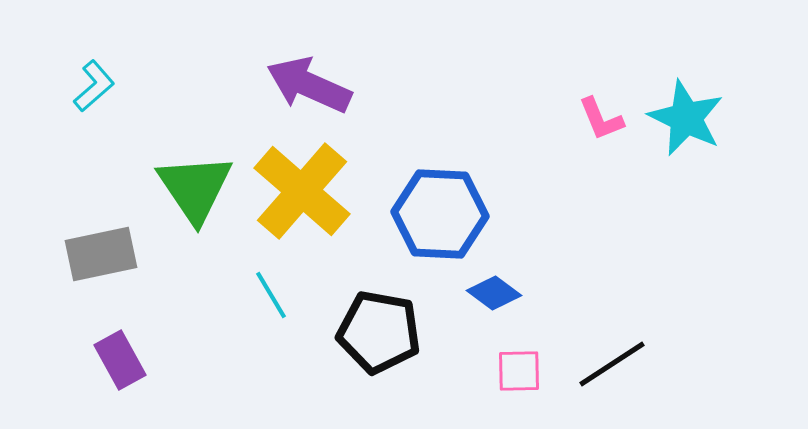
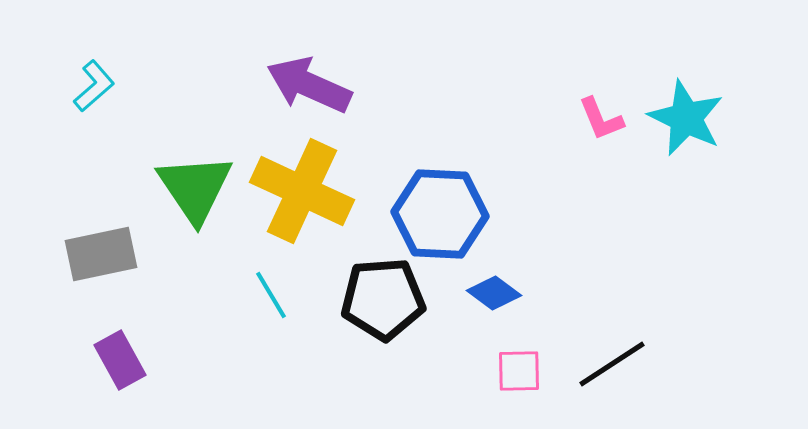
yellow cross: rotated 16 degrees counterclockwise
black pentagon: moved 4 px right, 33 px up; rotated 14 degrees counterclockwise
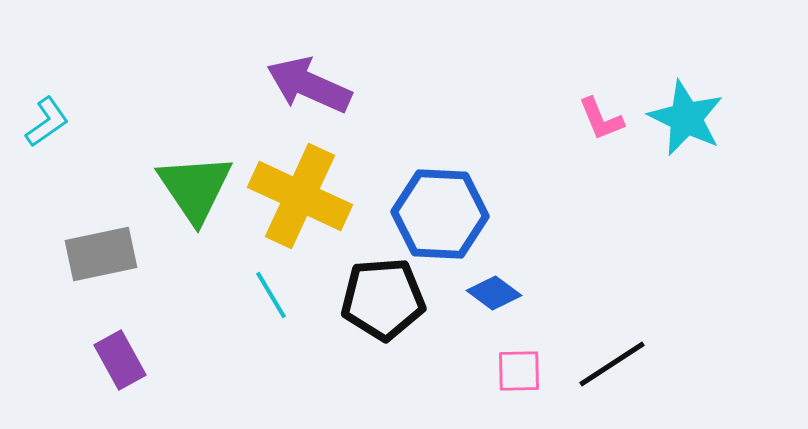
cyan L-shape: moved 47 px left, 36 px down; rotated 6 degrees clockwise
yellow cross: moved 2 px left, 5 px down
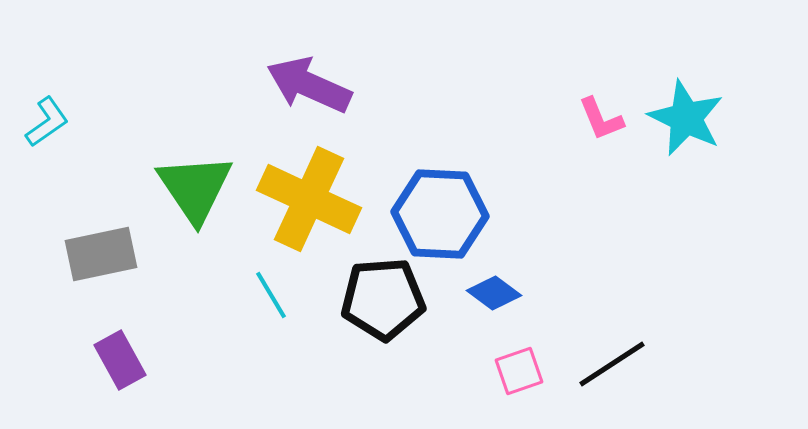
yellow cross: moved 9 px right, 3 px down
pink square: rotated 18 degrees counterclockwise
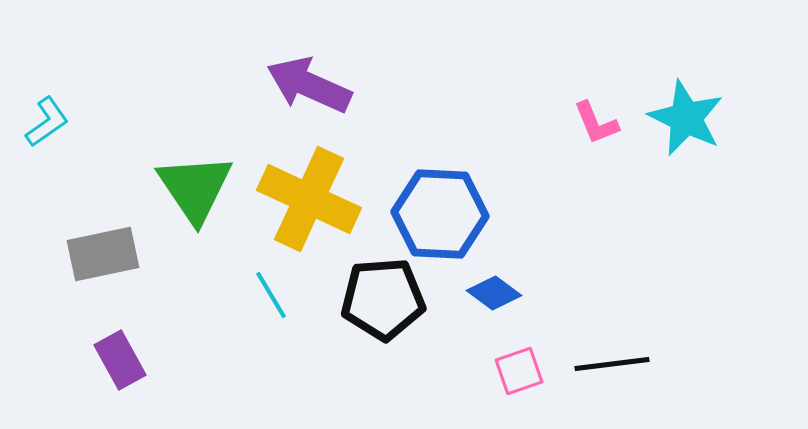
pink L-shape: moved 5 px left, 4 px down
gray rectangle: moved 2 px right
black line: rotated 26 degrees clockwise
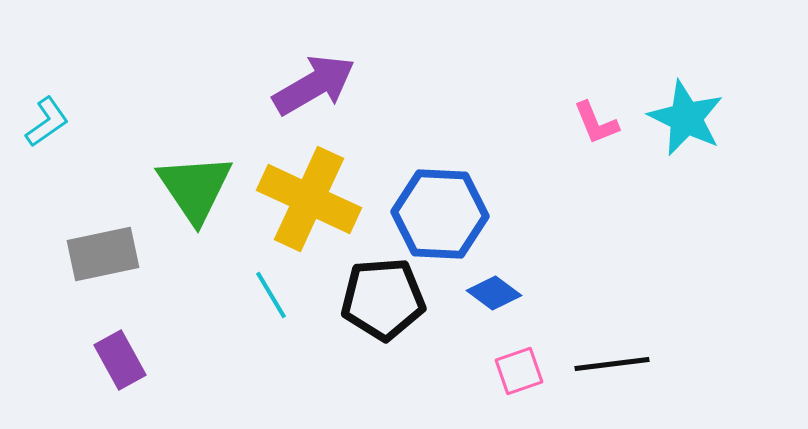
purple arrow: moved 5 px right; rotated 126 degrees clockwise
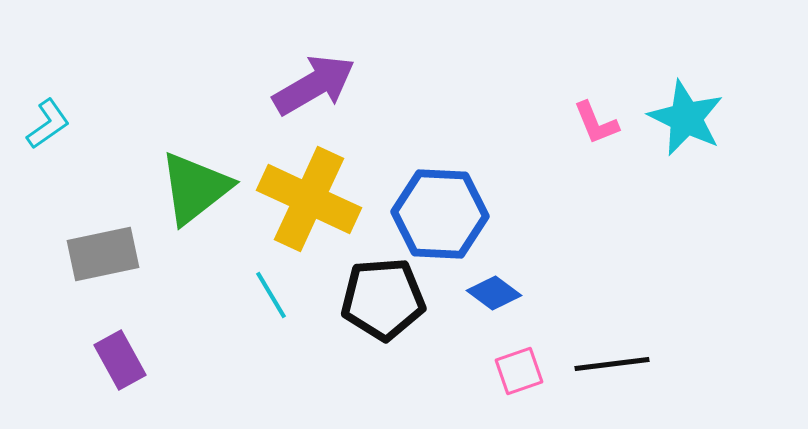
cyan L-shape: moved 1 px right, 2 px down
green triangle: rotated 26 degrees clockwise
